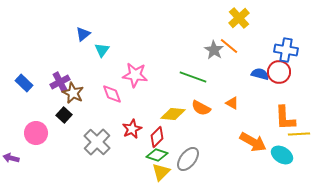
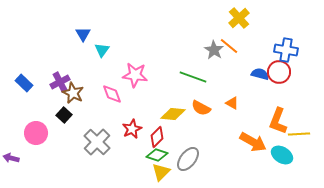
blue triangle: rotated 21 degrees counterclockwise
orange L-shape: moved 7 px left, 3 px down; rotated 24 degrees clockwise
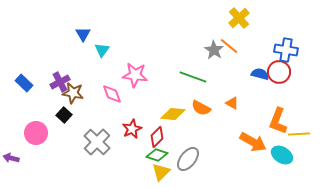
brown star: rotated 15 degrees counterclockwise
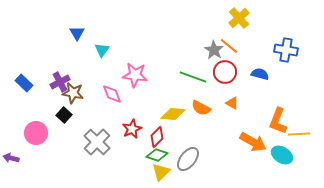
blue triangle: moved 6 px left, 1 px up
red circle: moved 54 px left
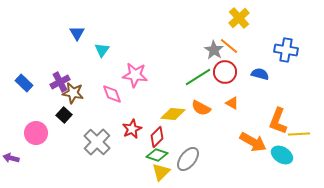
green line: moved 5 px right; rotated 52 degrees counterclockwise
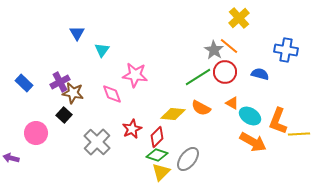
cyan ellipse: moved 32 px left, 39 px up
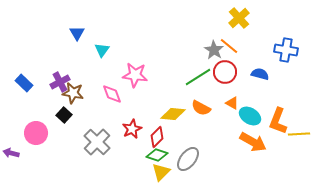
purple arrow: moved 5 px up
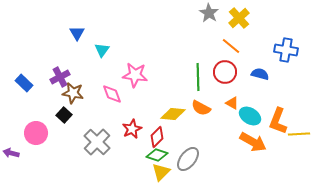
orange line: moved 2 px right
gray star: moved 5 px left, 37 px up
green line: rotated 60 degrees counterclockwise
purple cross: moved 5 px up
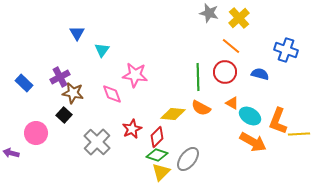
gray star: rotated 18 degrees counterclockwise
blue cross: rotated 10 degrees clockwise
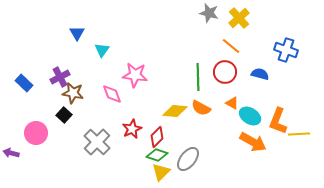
yellow diamond: moved 2 px right, 3 px up
